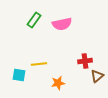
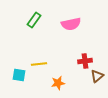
pink semicircle: moved 9 px right
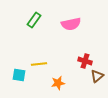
red cross: rotated 24 degrees clockwise
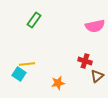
pink semicircle: moved 24 px right, 2 px down
yellow line: moved 12 px left
cyan square: moved 1 px up; rotated 24 degrees clockwise
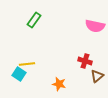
pink semicircle: rotated 24 degrees clockwise
orange star: moved 1 px right, 1 px down; rotated 24 degrees clockwise
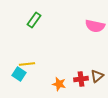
red cross: moved 4 px left, 18 px down; rotated 24 degrees counterclockwise
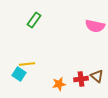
brown triangle: rotated 40 degrees counterclockwise
orange star: rotated 24 degrees counterclockwise
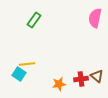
pink semicircle: moved 8 px up; rotated 90 degrees clockwise
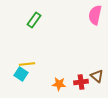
pink semicircle: moved 3 px up
cyan square: moved 2 px right
red cross: moved 3 px down
orange star: rotated 16 degrees clockwise
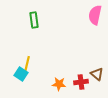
green rectangle: rotated 42 degrees counterclockwise
yellow line: rotated 70 degrees counterclockwise
brown triangle: moved 2 px up
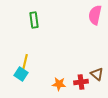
yellow line: moved 2 px left, 2 px up
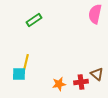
pink semicircle: moved 1 px up
green rectangle: rotated 63 degrees clockwise
yellow line: moved 1 px right
cyan square: moved 2 px left; rotated 32 degrees counterclockwise
orange star: rotated 16 degrees counterclockwise
